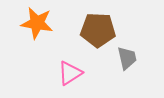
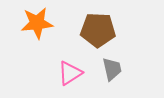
orange star: rotated 16 degrees counterclockwise
gray trapezoid: moved 15 px left, 11 px down
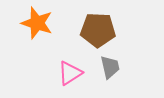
orange star: rotated 24 degrees clockwise
gray trapezoid: moved 2 px left, 2 px up
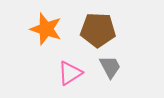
orange star: moved 9 px right, 6 px down
gray trapezoid: rotated 15 degrees counterclockwise
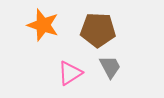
orange star: moved 3 px left, 4 px up
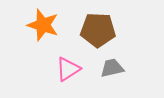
gray trapezoid: moved 2 px right, 1 px down; rotated 75 degrees counterclockwise
pink triangle: moved 2 px left, 4 px up
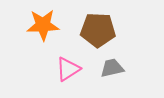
orange star: rotated 20 degrees counterclockwise
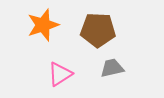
orange star: rotated 16 degrees counterclockwise
pink triangle: moved 8 px left, 5 px down
